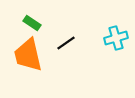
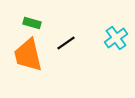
green rectangle: rotated 18 degrees counterclockwise
cyan cross: rotated 20 degrees counterclockwise
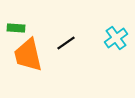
green rectangle: moved 16 px left, 5 px down; rotated 12 degrees counterclockwise
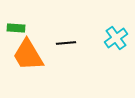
black line: rotated 30 degrees clockwise
orange trapezoid: rotated 18 degrees counterclockwise
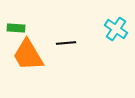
cyan cross: moved 9 px up; rotated 20 degrees counterclockwise
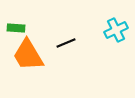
cyan cross: moved 1 px down; rotated 30 degrees clockwise
black line: rotated 18 degrees counterclockwise
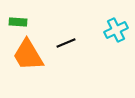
green rectangle: moved 2 px right, 6 px up
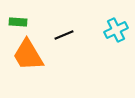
black line: moved 2 px left, 8 px up
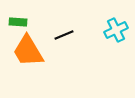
orange trapezoid: moved 4 px up
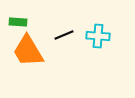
cyan cross: moved 18 px left, 6 px down; rotated 30 degrees clockwise
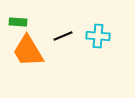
black line: moved 1 px left, 1 px down
